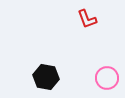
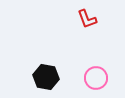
pink circle: moved 11 px left
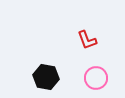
red L-shape: moved 21 px down
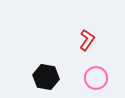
red L-shape: rotated 125 degrees counterclockwise
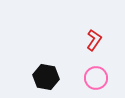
red L-shape: moved 7 px right
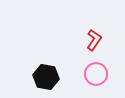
pink circle: moved 4 px up
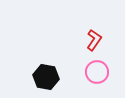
pink circle: moved 1 px right, 2 px up
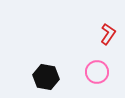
red L-shape: moved 14 px right, 6 px up
